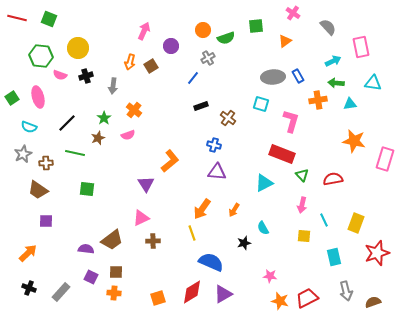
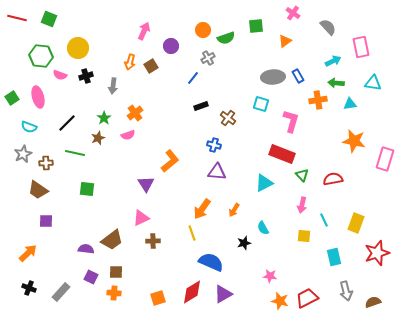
orange cross at (134, 110): moved 1 px right, 3 px down; rotated 14 degrees clockwise
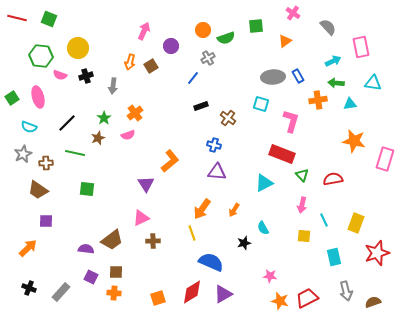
orange arrow at (28, 253): moved 5 px up
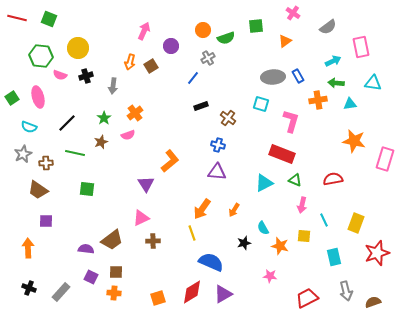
gray semicircle at (328, 27): rotated 96 degrees clockwise
brown star at (98, 138): moved 3 px right, 4 px down
blue cross at (214, 145): moved 4 px right
green triangle at (302, 175): moved 7 px left, 5 px down; rotated 24 degrees counterclockwise
orange arrow at (28, 248): rotated 48 degrees counterclockwise
orange star at (280, 301): moved 55 px up
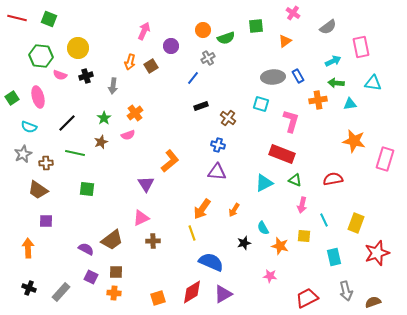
purple semicircle at (86, 249): rotated 21 degrees clockwise
